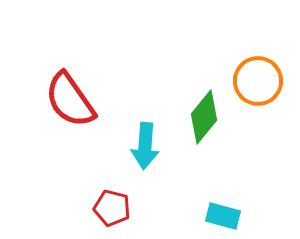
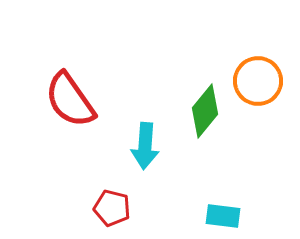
green diamond: moved 1 px right, 6 px up
cyan rectangle: rotated 8 degrees counterclockwise
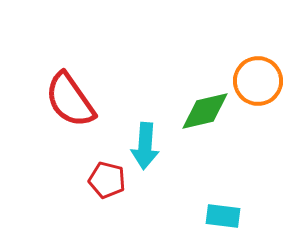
green diamond: rotated 38 degrees clockwise
red pentagon: moved 5 px left, 28 px up
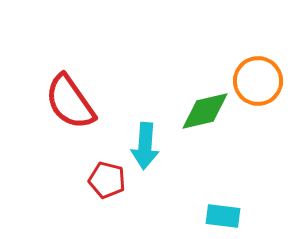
red semicircle: moved 2 px down
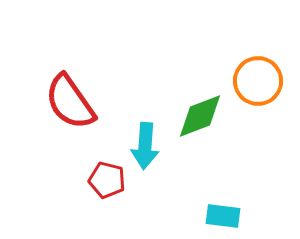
green diamond: moved 5 px left, 5 px down; rotated 8 degrees counterclockwise
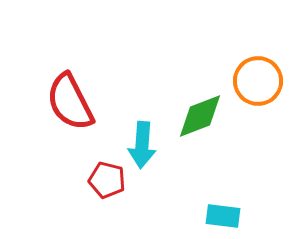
red semicircle: rotated 8 degrees clockwise
cyan arrow: moved 3 px left, 1 px up
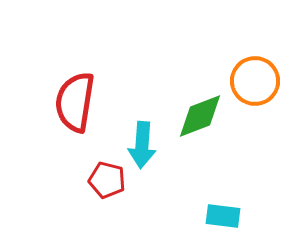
orange circle: moved 3 px left
red semicircle: moved 5 px right; rotated 36 degrees clockwise
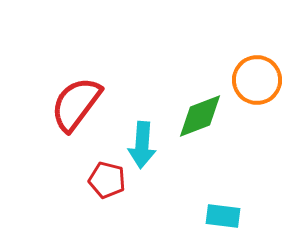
orange circle: moved 2 px right, 1 px up
red semicircle: moved 1 px right, 2 px down; rotated 28 degrees clockwise
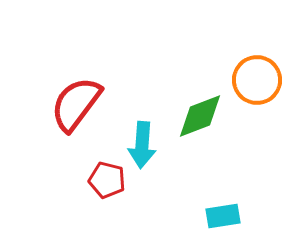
cyan rectangle: rotated 16 degrees counterclockwise
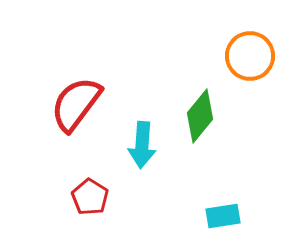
orange circle: moved 7 px left, 24 px up
green diamond: rotated 30 degrees counterclockwise
red pentagon: moved 17 px left, 17 px down; rotated 18 degrees clockwise
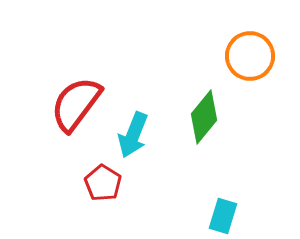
green diamond: moved 4 px right, 1 px down
cyan arrow: moved 9 px left, 10 px up; rotated 18 degrees clockwise
red pentagon: moved 13 px right, 14 px up
cyan rectangle: rotated 64 degrees counterclockwise
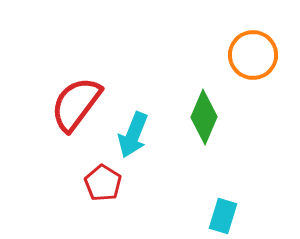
orange circle: moved 3 px right, 1 px up
green diamond: rotated 16 degrees counterclockwise
